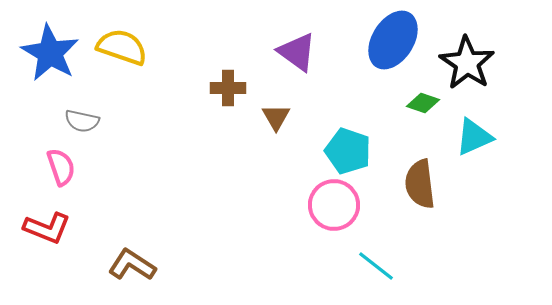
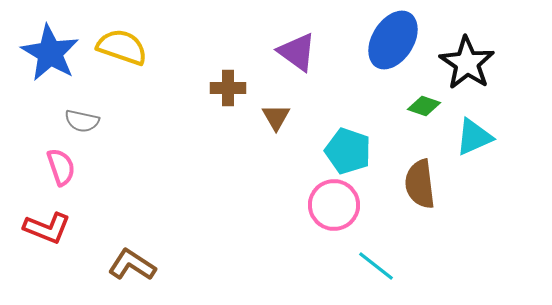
green diamond: moved 1 px right, 3 px down
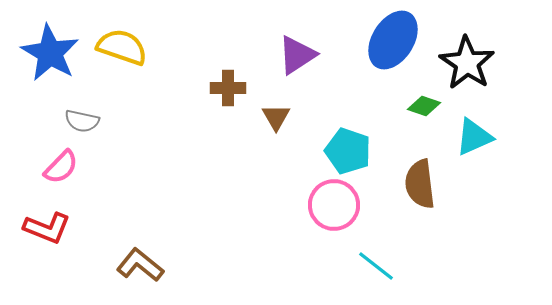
purple triangle: moved 3 px down; rotated 51 degrees clockwise
pink semicircle: rotated 63 degrees clockwise
brown L-shape: moved 8 px right; rotated 6 degrees clockwise
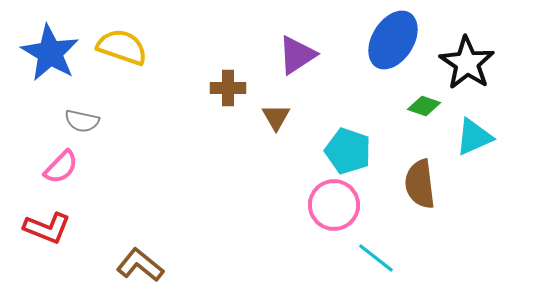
cyan line: moved 8 px up
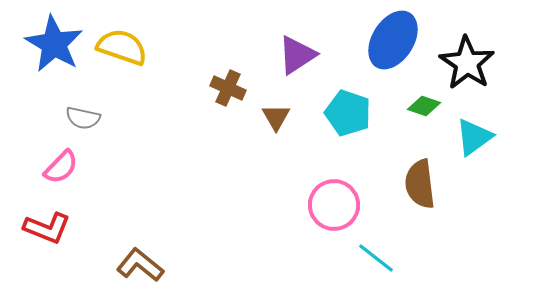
blue star: moved 4 px right, 9 px up
brown cross: rotated 24 degrees clockwise
gray semicircle: moved 1 px right, 3 px up
cyan triangle: rotated 12 degrees counterclockwise
cyan pentagon: moved 38 px up
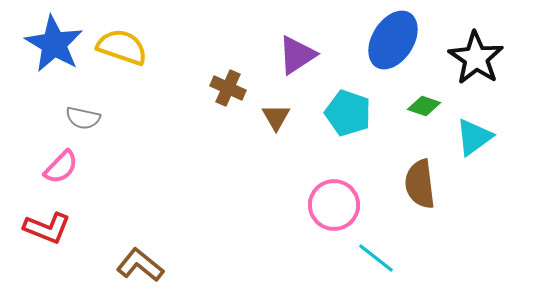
black star: moved 9 px right, 5 px up
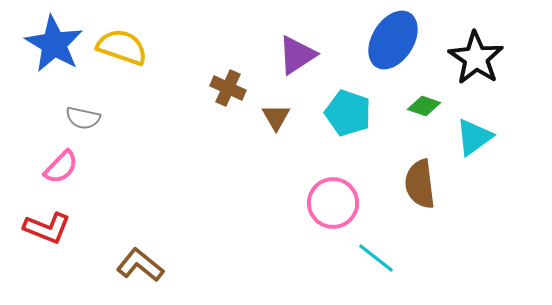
pink circle: moved 1 px left, 2 px up
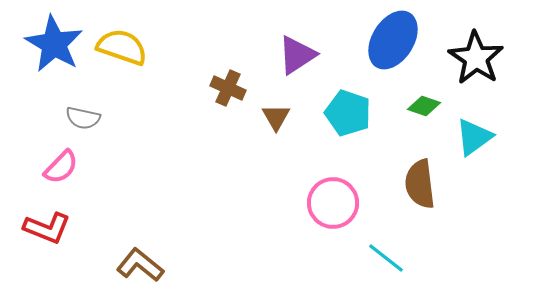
cyan line: moved 10 px right
